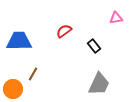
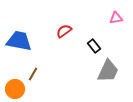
blue trapezoid: rotated 12 degrees clockwise
gray trapezoid: moved 9 px right, 13 px up
orange circle: moved 2 px right
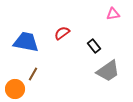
pink triangle: moved 3 px left, 4 px up
red semicircle: moved 2 px left, 2 px down
blue trapezoid: moved 7 px right, 1 px down
gray trapezoid: rotated 30 degrees clockwise
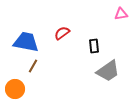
pink triangle: moved 8 px right
black rectangle: rotated 32 degrees clockwise
brown line: moved 8 px up
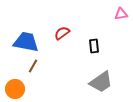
gray trapezoid: moved 7 px left, 11 px down
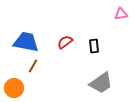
red semicircle: moved 3 px right, 9 px down
gray trapezoid: moved 1 px down
orange circle: moved 1 px left, 1 px up
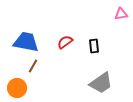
orange circle: moved 3 px right
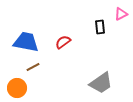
pink triangle: rotated 16 degrees counterclockwise
red semicircle: moved 2 px left
black rectangle: moved 6 px right, 19 px up
brown line: moved 1 px down; rotated 32 degrees clockwise
